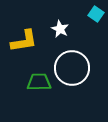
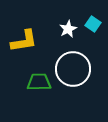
cyan square: moved 3 px left, 10 px down
white star: moved 8 px right; rotated 18 degrees clockwise
white circle: moved 1 px right, 1 px down
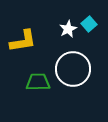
cyan square: moved 4 px left; rotated 14 degrees clockwise
yellow L-shape: moved 1 px left
green trapezoid: moved 1 px left
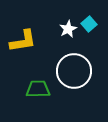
white circle: moved 1 px right, 2 px down
green trapezoid: moved 7 px down
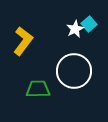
white star: moved 7 px right
yellow L-shape: rotated 44 degrees counterclockwise
